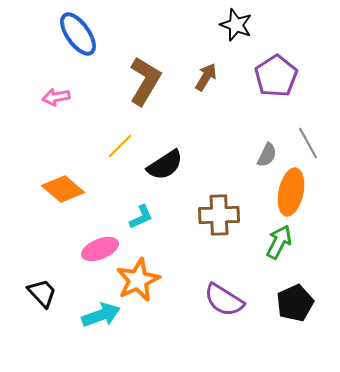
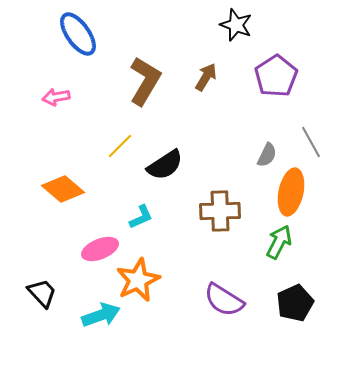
gray line: moved 3 px right, 1 px up
brown cross: moved 1 px right, 4 px up
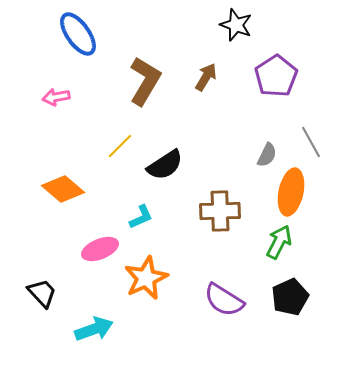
orange star: moved 8 px right, 2 px up
black pentagon: moved 5 px left, 6 px up
cyan arrow: moved 7 px left, 14 px down
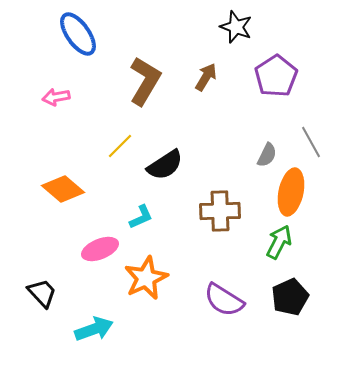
black star: moved 2 px down
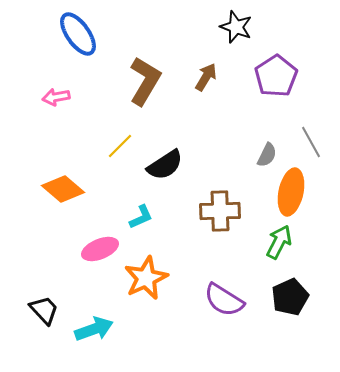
black trapezoid: moved 2 px right, 17 px down
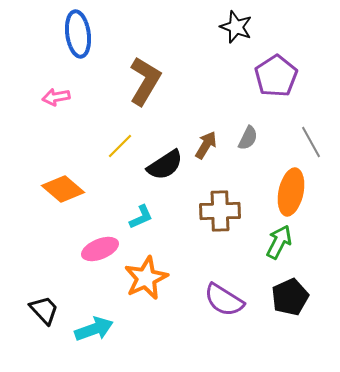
blue ellipse: rotated 27 degrees clockwise
brown arrow: moved 68 px down
gray semicircle: moved 19 px left, 17 px up
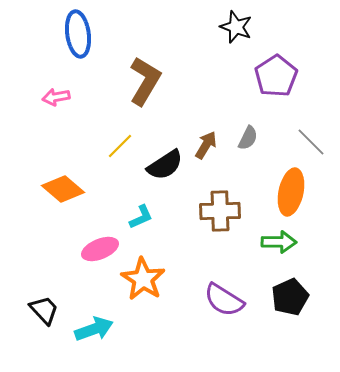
gray line: rotated 16 degrees counterclockwise
green arrow: rotated 64 degrees clockwise
orange star: moved 3 px left, 1 px down; rotated 15 degrees counterclockwise
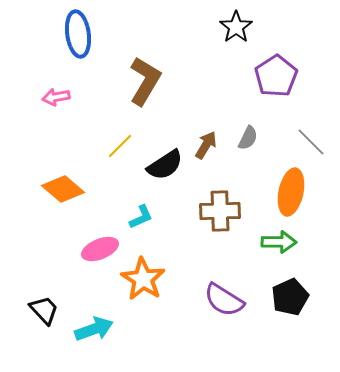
black star: rotated 16 degrees clockwise
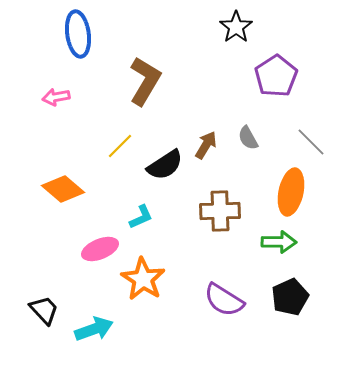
gray semicircle: rotated 125 degrees clockwise
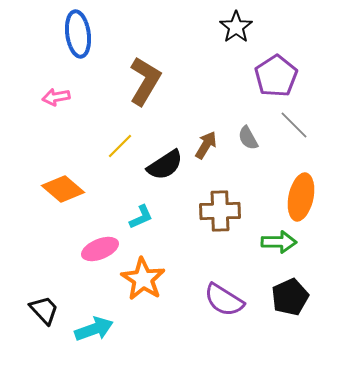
gray line: moved 17 px left, 17 px up
orange ellipse: moved 10 px right, 5 px down
